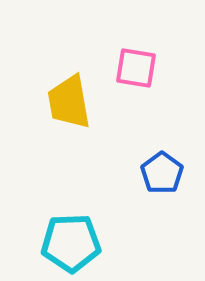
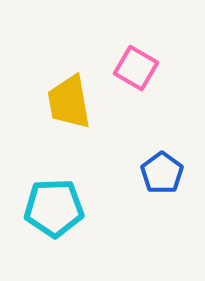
pink square: rotated 21 degrees clockwise
cyan pentagon: moved 17 px left, 35 px up
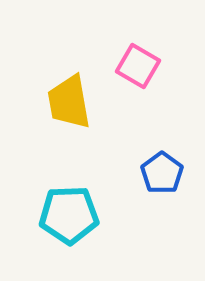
pink square: moved 2 px right, 2 px up
cyan pentagon: moved 15 px right, 7 px down
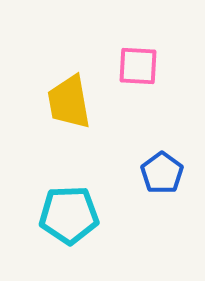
pink square: rotated 27 degrees counterclockwise
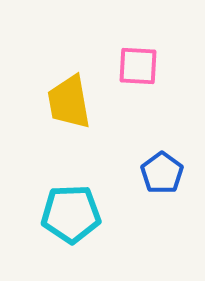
cyan pentagon: moved 2 px right, 1 px up
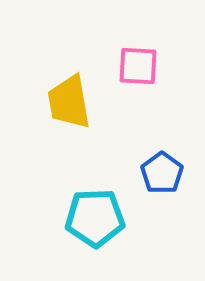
cyan pentagon: moved 24 px right, 4 px down
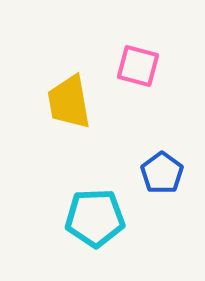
pink square: rotated 12 degrees clockwise
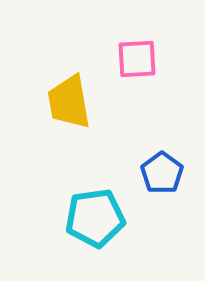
pink square: moved 1 px left, 7 px up; rotated 18 degrees counterclockwise
cyan pentagon: rotated 6 degrees counterclockwise
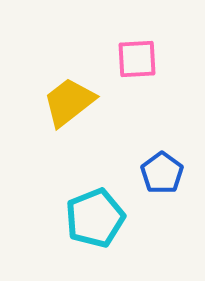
yellow trapezoid: rotated 62 degrees clockwise
cyan pentagon: rotated 14 degrees counterclockwise
